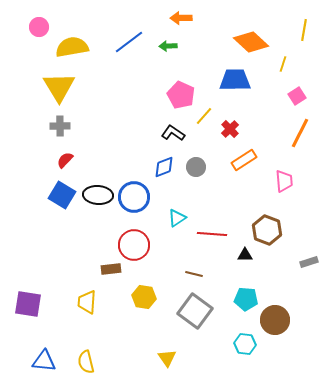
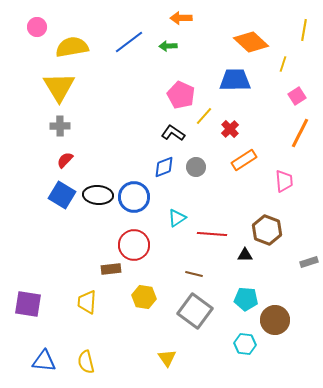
pink circle at (39, 27): moved 2 px left
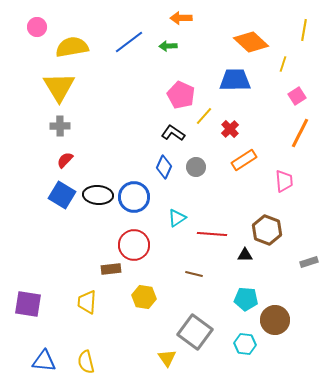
blue diamond at (164, 167): rotated 45 degrees counterclockwise
gray square at (195, 311): moved 21 px down
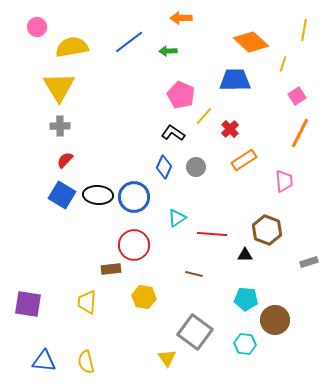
green arrow at (168, 46): moved 5 px down
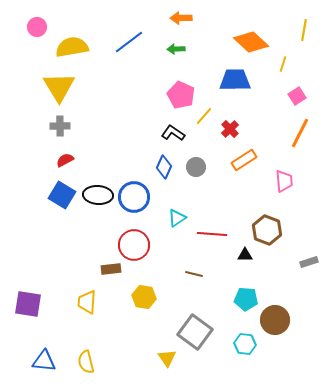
green arrow at (168, 51): moved 8 px right, 2 px up
red semicircle at (65, 160): rotated 18 degrees clockwise
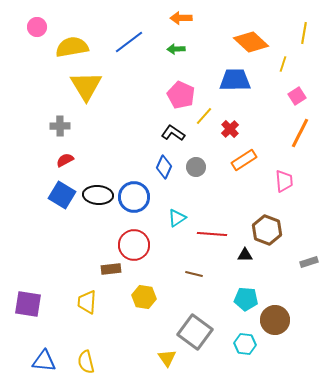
yellow line at (304, 30): moved 3 px down
yellow triangle at (59, 87): moved 27 px right, 1 px up
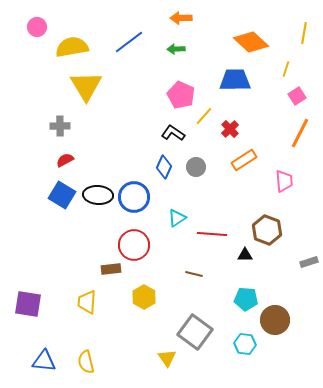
yellow line at (283, 64): moved 3 px right, 5 px down
yellow hexagon at (144, 297): rotated 20 degrees clockwise
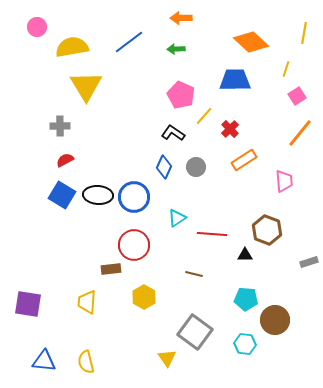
orange line at (300, 133): rotated 12 degrees clockwise
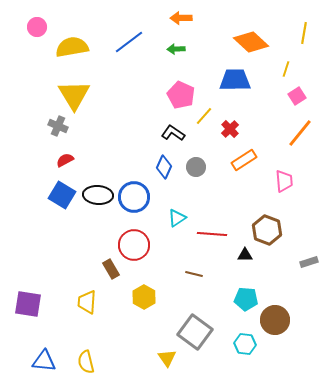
yellow triangle at (86, 86): moved 12 px left, 9 px down
gray cross at (60, 126): moved 2 px left; rotated 24 degrees clockwise
brown rectangle at (111, 269): rotated 66 degrees clockwise
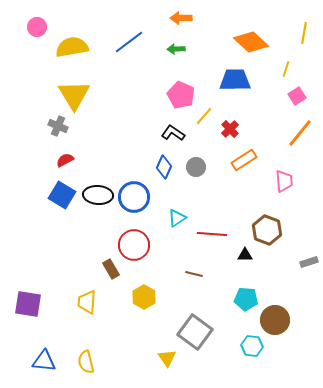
cyan hexagon at (245, 344): moved 7 px right, 2 px down
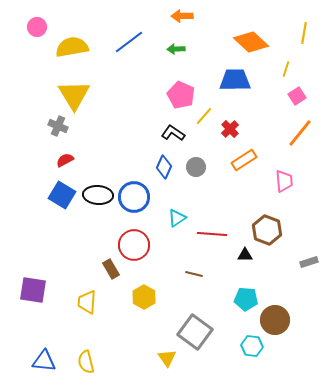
orange arrow at (181, 18): moved 1 px right, 2 px up
purple square at (28, 304): moved 5 px right, 14 px up
